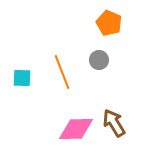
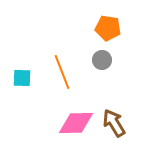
orange pentagon: moved 1 px left, 5 px down; rotated 15 degrees counterclockwise
gray circle: moved 3 px right
pink diamond: moved 6 px up
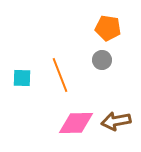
orange line: moved 2 px left, 3 px down
brown arrow: moved 2 px right, 2 px up; rotated 68 degrees counterclockwise
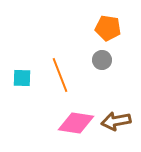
pink diamond: rotated 9 degrees clockwise
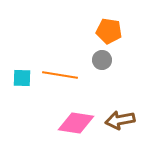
orange pentagon: moved 1 px right, 3 px down
orange line: rotated 60 degrees counterclockwise
brown arrow: moved 4 px right, 1 px up
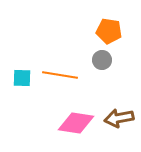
brown arrow: moved 1 px left, 2 px up
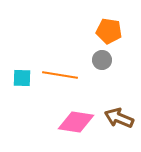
brown arrow: rotated 32 degrees clockwise
pink diamond: moved 1 px up
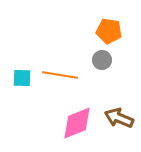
pink diamond: moved 1 px right, 1 px down; rotated 30 degrees counterclockwise
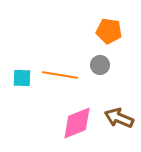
gray circle: moved 2 px left, 5 px down
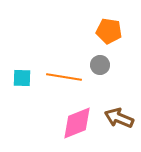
orange line: moved 4 px right, 2 px down
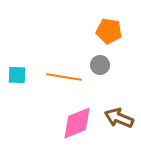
cyan square: moved 5 px left, 3 px up
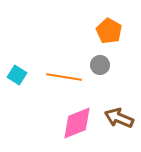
orange pentagon: rotated 20 degrees clockwise
cyan square: rotated 30 degrees clockwise
